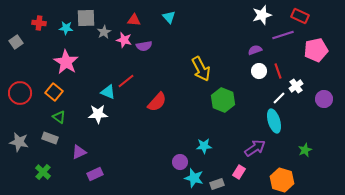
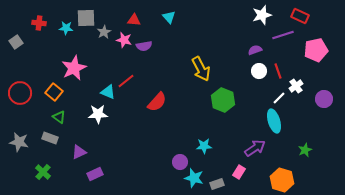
pink star at (66, 62): moved 8 px right, 6 px down; rotated 15 degrees clockwise
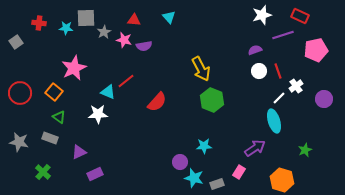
green hexagon at (223, 100): moved 11 px left
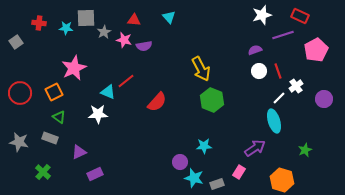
pink pentagon at (316, 50): rotated 15 degrees counterclockwise
orange square at (54, 92): rotated 24 degrees clockwise
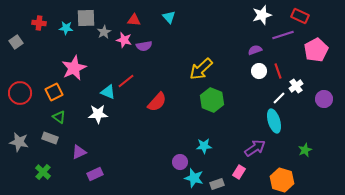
yellow arrow at (201, 69): rotated 75 degrees clockwise
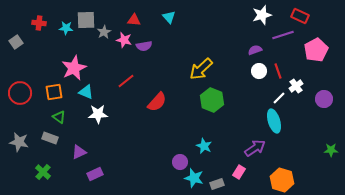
gray square at (86, 18): moved 2 px down
orange square at (54, 92): rotated 18 degrees clockwise
cyan triangle at (108, 92): moved 22 px left
cyan star at (204, 146): rotated 28 degrees clockwise
green star at (305, 150): moved 26 px right; rotated 24 degrees clockwise
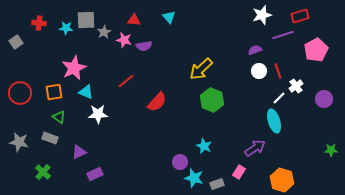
red rectangle at (300, 16): rotated 42 degrees counterclockwise
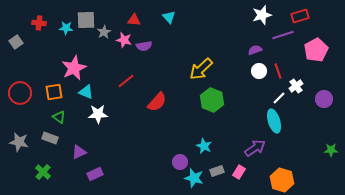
gray rectangle at (217, 184): moved 13 px up
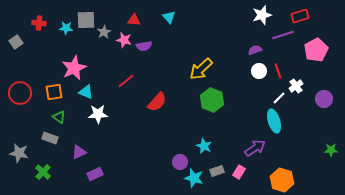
gray star at (19, 142): moved 11 px down
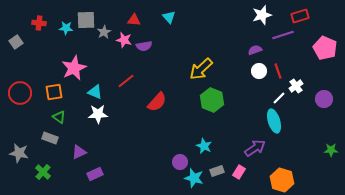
pink pentagon at (316, 50): moved 9 px right, 2 px up; rotated 20 degrees counterclockwise
cyan triangle at (86, 92): moved 9 px right
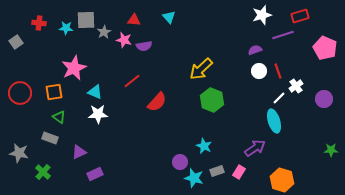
red line at (126, 81): moved 6 px right
